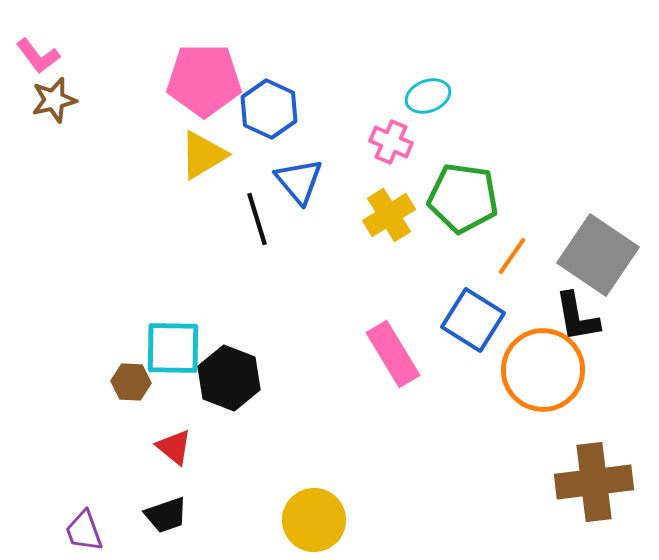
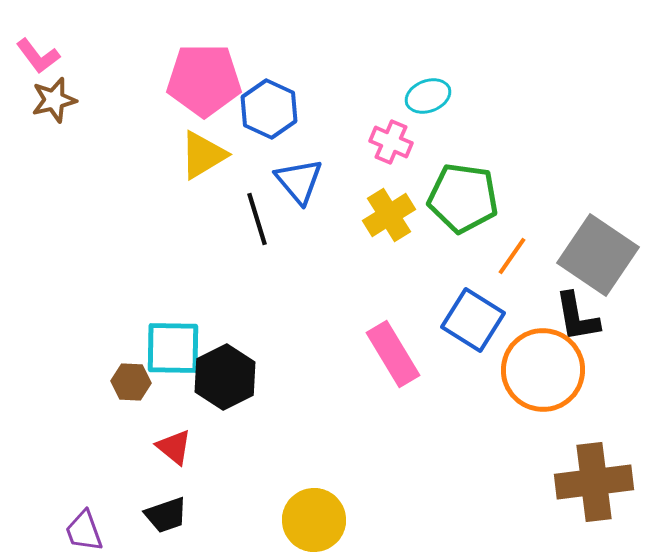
black hexagon: moved 4 px left, 1 px up; rotated 12 degrees clockwise
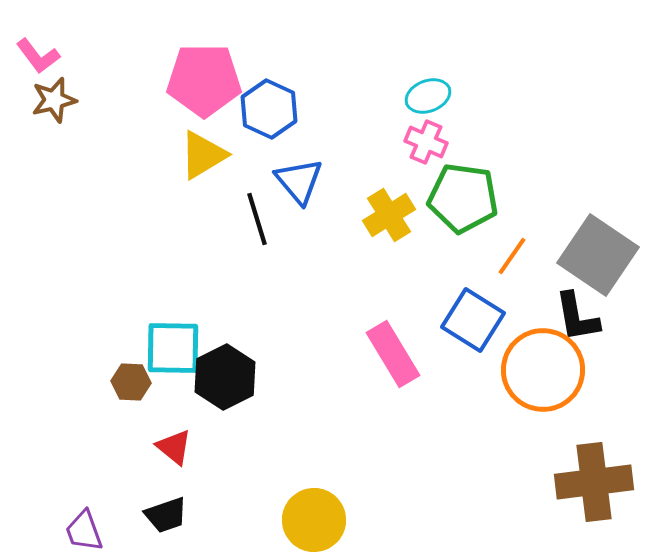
pink cross: moved 35 px right
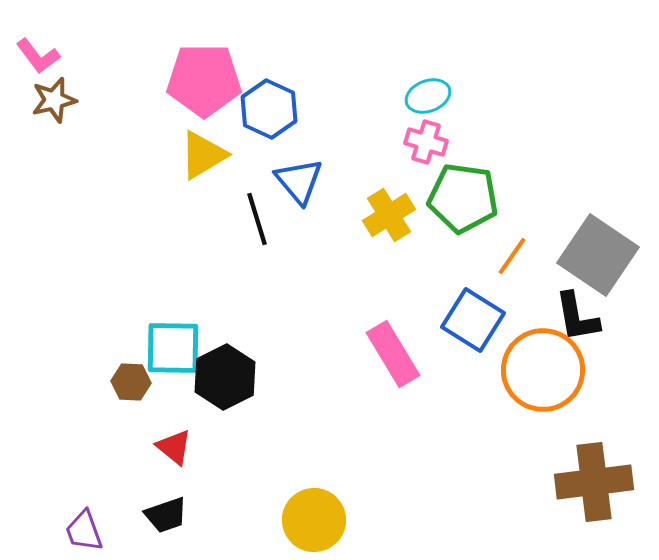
pink cross: rotated 6 degrees counterclockwise
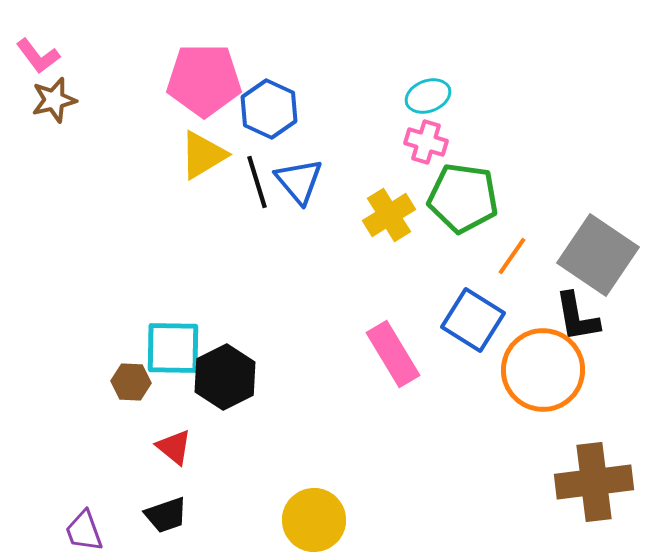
black line: moved 37 px up
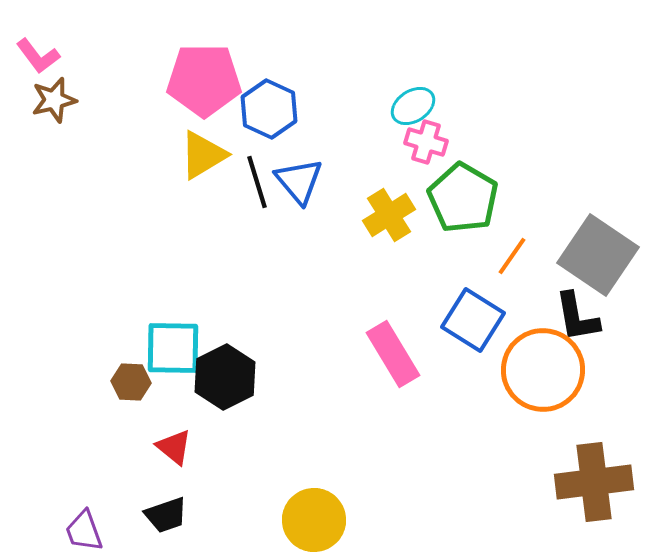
cyan ellipse: moved 15 px left, 10 px down; rotated 12 degrees counterclockwise
green pentagon: rotated 22 degrees clockwise
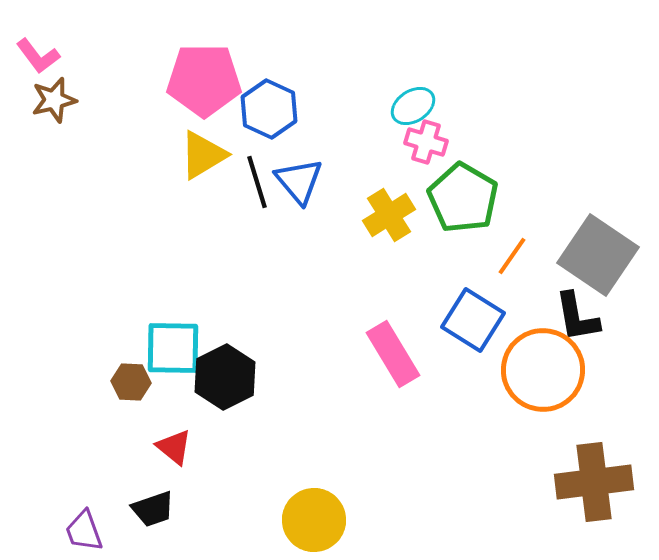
black trapezoid: moved 13 px left, 6 px up
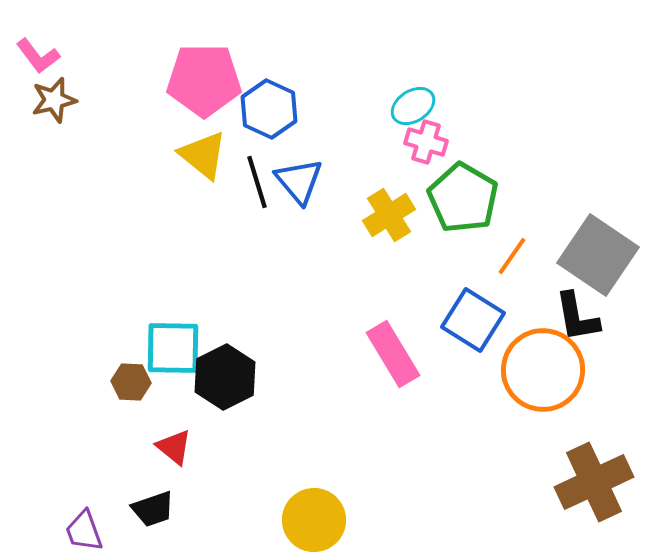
yellow triangle: rotated 50 degrees counterclockwise
brown cross: rotated 18 degrees counterclockwise
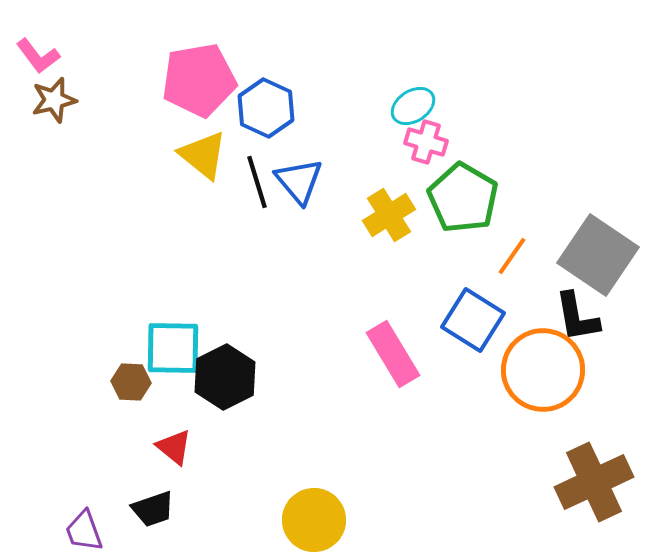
pink pentagon: moved 5 px left; rotated 10 degrees counterclockwise
blue hexagon: moved 3 px left, 1 px up
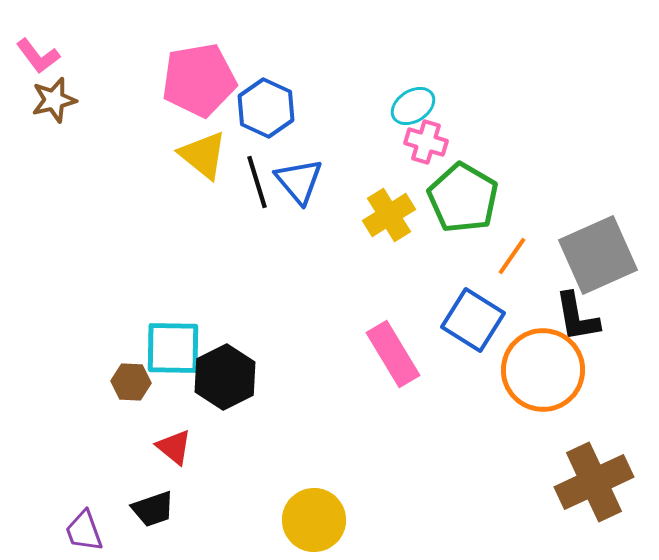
gray square: rotated 32 degrees clockwise
